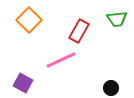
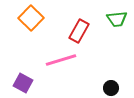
orange square: moved 2 px right, 2 px up
pink line: rotated 8 degrees clockwise
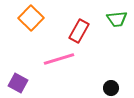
pink line: moved 2 px left, 1 px up
purple square: moved 5 px left
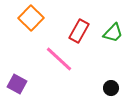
green trapezoid: moved 4 px left, 14 px down; rotated 40 degrees counterclockwise
pink line: rotated 60 degrees clockwise
purple square: moved 1 px left, 1 px down
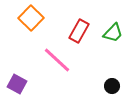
pink line: moved 2 px left, 1 px down
black circle: moved 1 px right, 2 px up
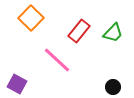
red rectangle: rotated 10 degrees clockwise
black circle: moved 1 px right, 1 px down
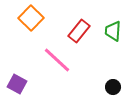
green trapezoid: moved 2 px up; rotated 140 degrees clockwise
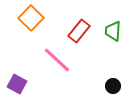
black circle: moved 1 px up
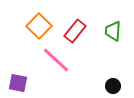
orange square: moved 8 px right, 8 px down
red rectangle: moved 4 px left
pink line: moved 1 px left
purple square: moved 1 px right, 1 px up; rotated 18 degrees counterclockwise
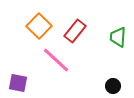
green trapezoid: moved 5 px right, 6 px down
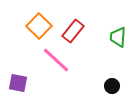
red rectangle: moved 2 px left
black circle: moved 1 px left
